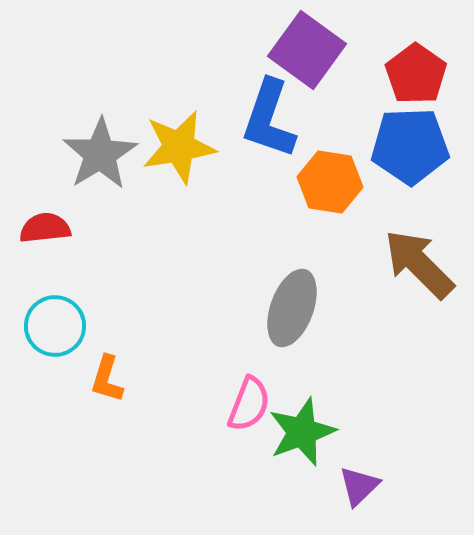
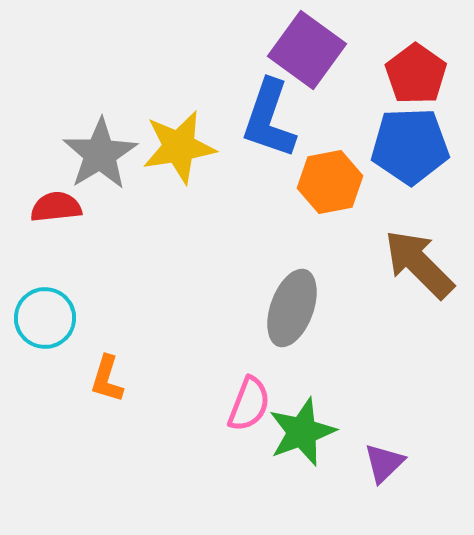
orange hexagon: rotated 20 degrees counterclockwise
red semicircle: moved 11 px right, 21 px up
cyan circle: moved 10 px left, 8 px up
purple triangle: moved 25 px right, 23 px up
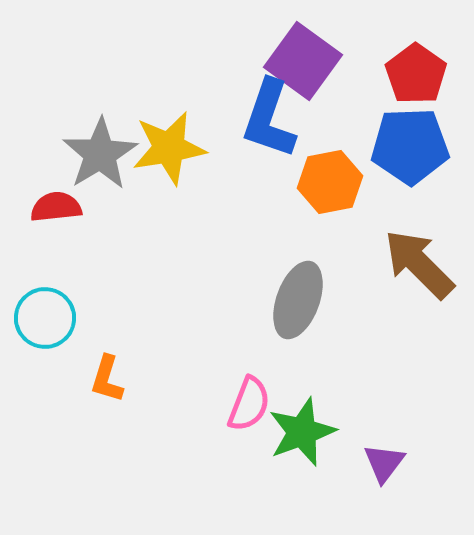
purple square: moved 4 px left, 11 px down
yellow star: moved 10 px left, 1 px down
gray ellipse: moved 6 px right, 8 px up
purple triangle: rotated 9 degrees counterclockwise
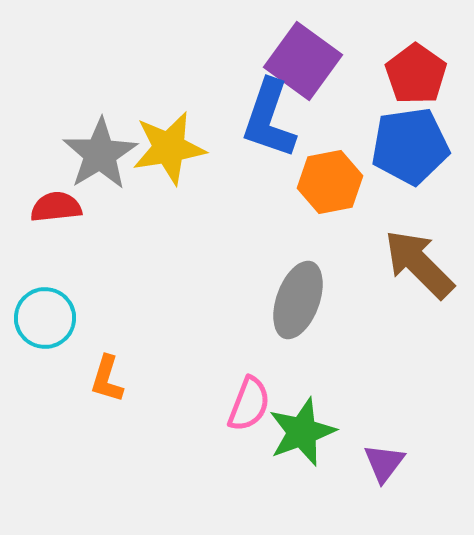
blue pentagon: rotated 6 degrees counterclockwise
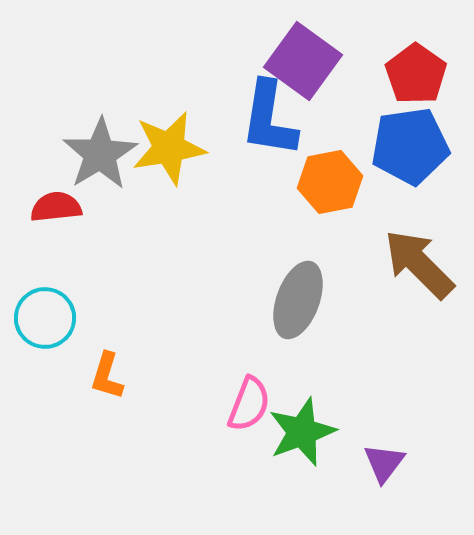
blue L-shape: rotated 10 degrees counterclockwise
orange L-shape: moved 3 px up
